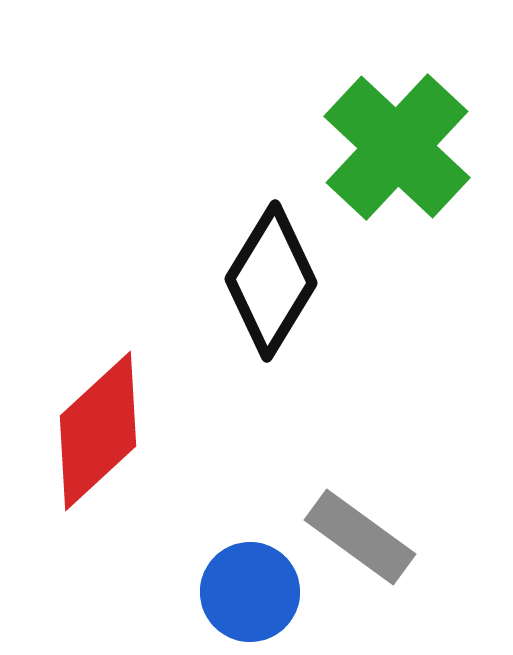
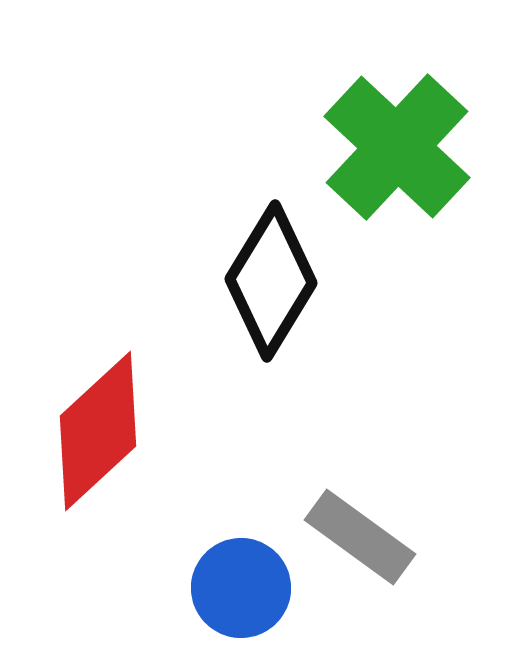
blue circle: moved 9 px left, 4 px up
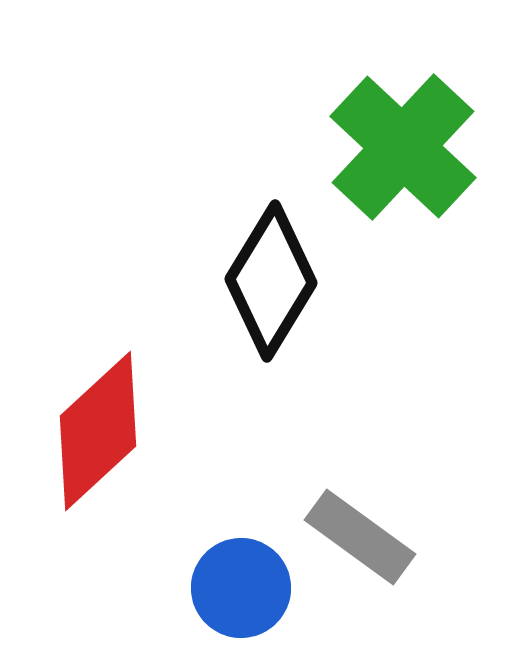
green cross: moved 6 px right
